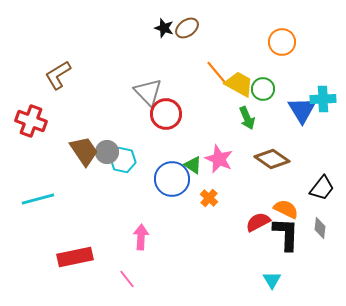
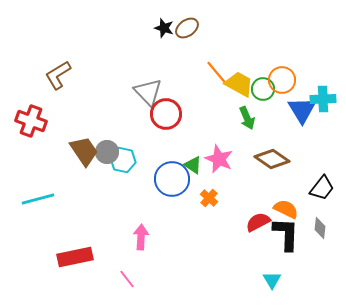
orange circle: moved 38 px down
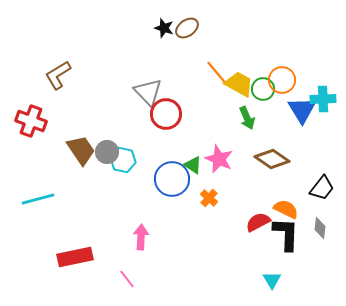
brown trapezoid: moved 3 px left, 1 px up
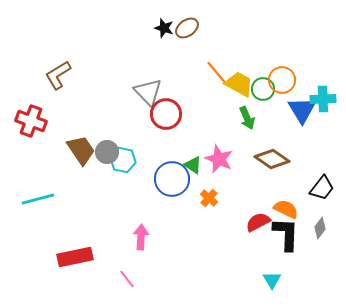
gray diamond: rotated 30 degrees clockwise
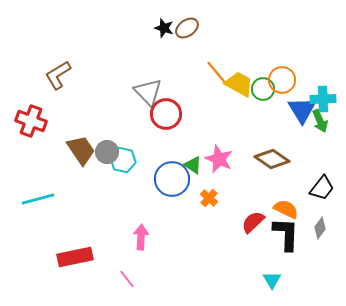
green arrow: moved 73 px right, 3 px down
red semicircle: moved 5 px left; rotated 15 degrees counterclockwise
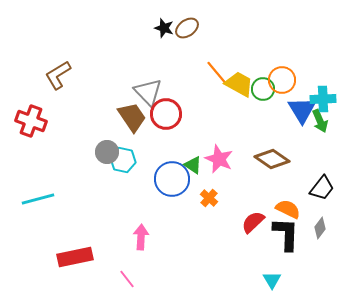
brown trapezoid: moved 51 px right, 33 px up
orange semicircle: moved 2 px right
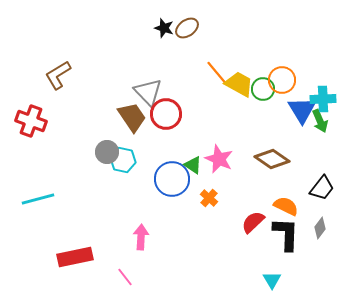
orange semicircle: moved 2 px left, 3 px up
pink line: moved 2 px left, 2 px up
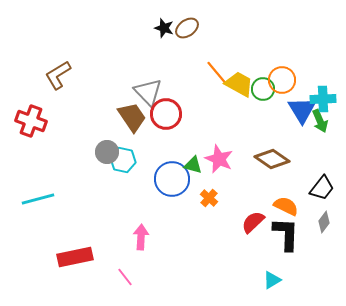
green triangle: rotated 18 degrees counterclockwise
gray diamond: moved 4 px right, 6 px up
cyan triangle: rotated 30 degrees clockwise
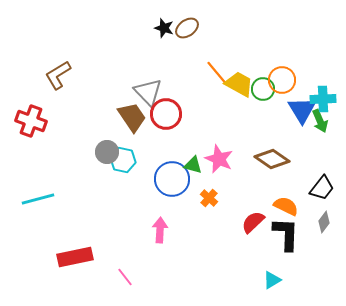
pink arrow: moved 19 px right, 7 px up
